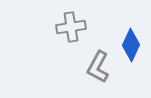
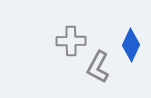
gray cross: moved 14 px down; rotated 8 degrees clockwise
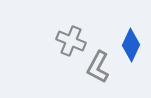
gray cross: rotated 24 degrees clockwise
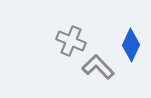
gray L-shape: rotated 108 degrees clockwise
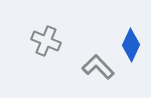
gray cross: moved 25 px left
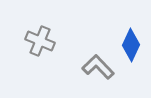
gray cross: moved 6 px left
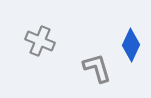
gray L-shape: moved 1 px left, 1 px down; rotated 28 degrees clockwise
